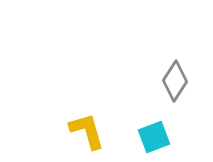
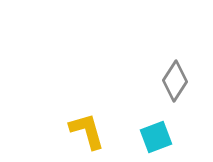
cyan square: moved 2 px right
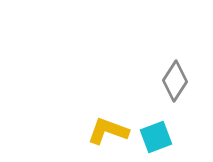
yellow L-shape: moved 21 px right; rotated 54 degrees counterclockwise
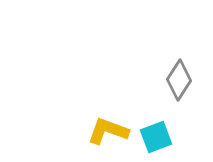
gray diamond: moved 4 px right, 1 px up
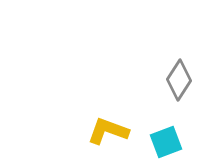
cyan square: moved 10 px right, 5 px down
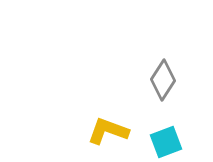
gray diamond: moved 16 px left
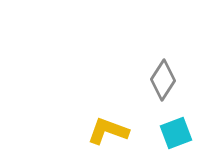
cyan square: moved 10 px right, 9 px up
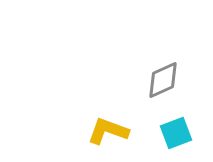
gray diamond: rotated 33 degrees clockwise
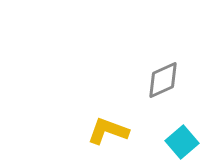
cyan square: moved 6 px right, 9 px down; rotated 20 degrees counterclockwise
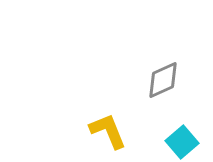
yellow L-shape: rotated 48 degrees clockwise
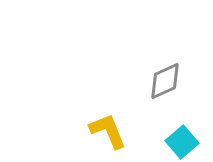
gray diamond: moved 2 px right, 1 px down
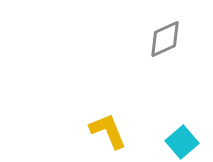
gray diamond: moved 42 px up
